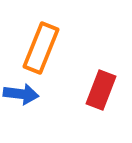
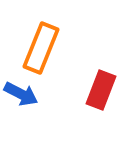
blue arrow: rotated 20 degrees clockwise
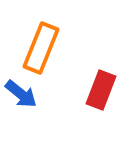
blue arrow: rotated 12 degrees clockwise
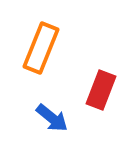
blue arrow: moved 31 px right, 24 px down
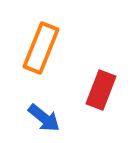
blue arrow: moved 8 px left
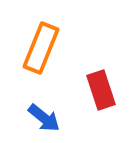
red rectangle: rotated 39 degrees counterclockwise
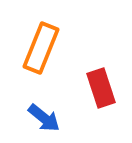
red rectangle: moved 2 px up
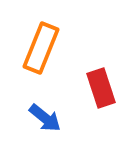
blue arrow: moved 1 px right
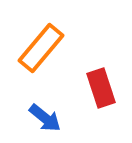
orange rectangle: rotated 18 degrees clockwise
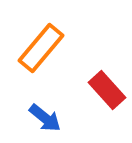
red rectangle: moved 6 px right, 2 px down; rotated 24 degrees counterclockwise
